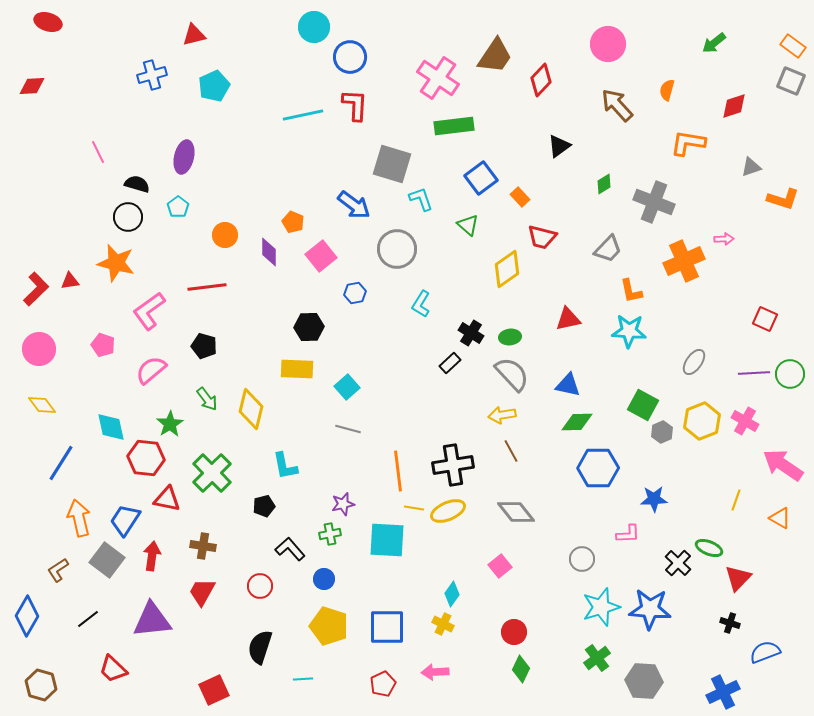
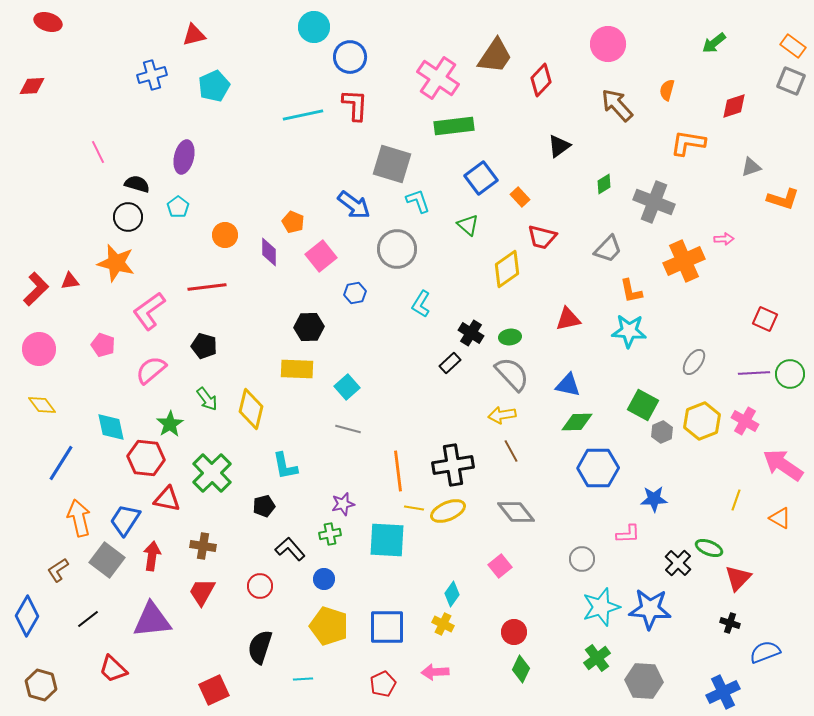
cyan L-shape at (421, 199): moved 3 px left, 2 px down
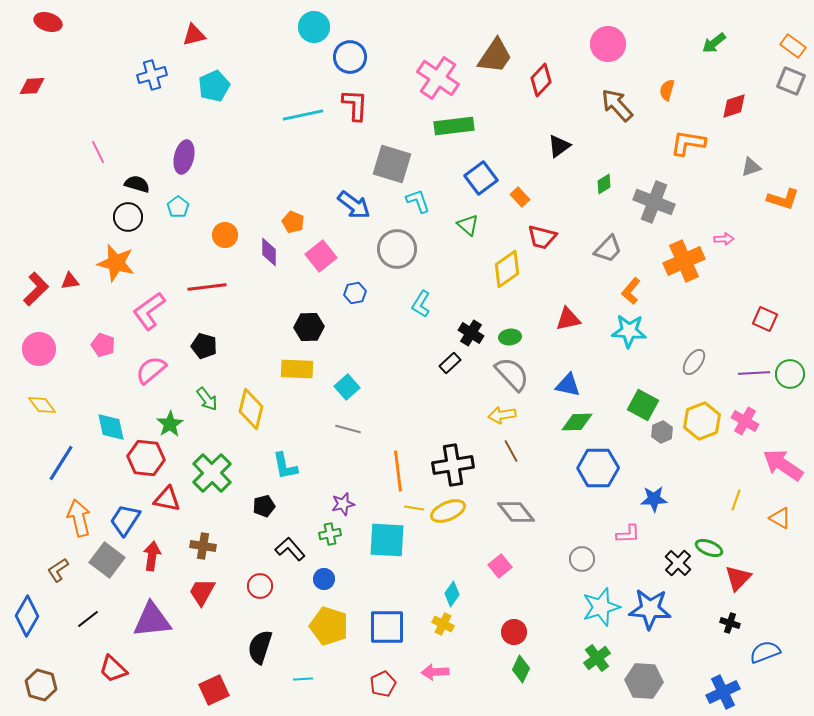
orange L-shape at (631, 291): rotated 52 degrees clockwise
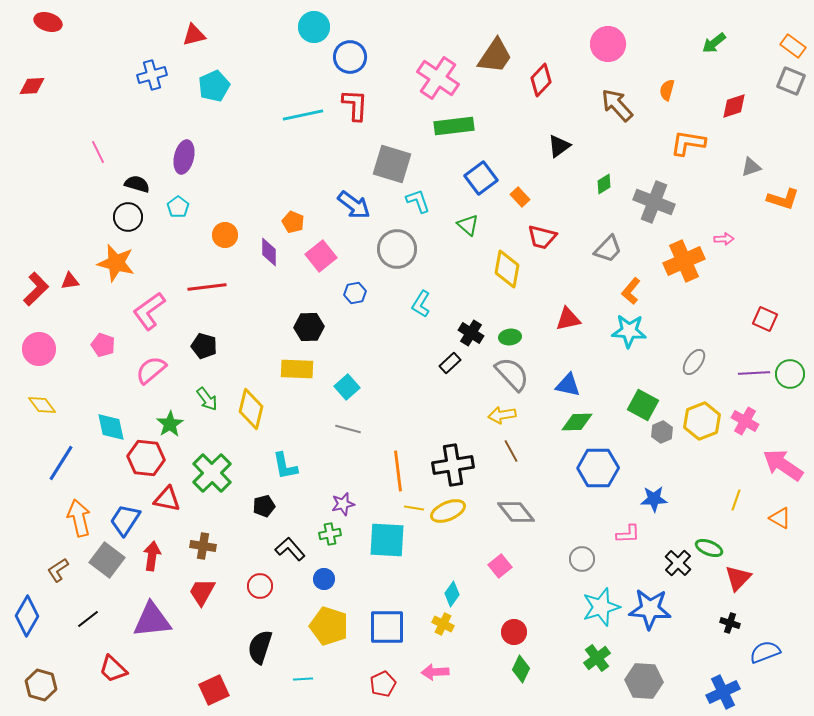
yellow diamond at (507, 269): rotated 45 degrees counterclockwise
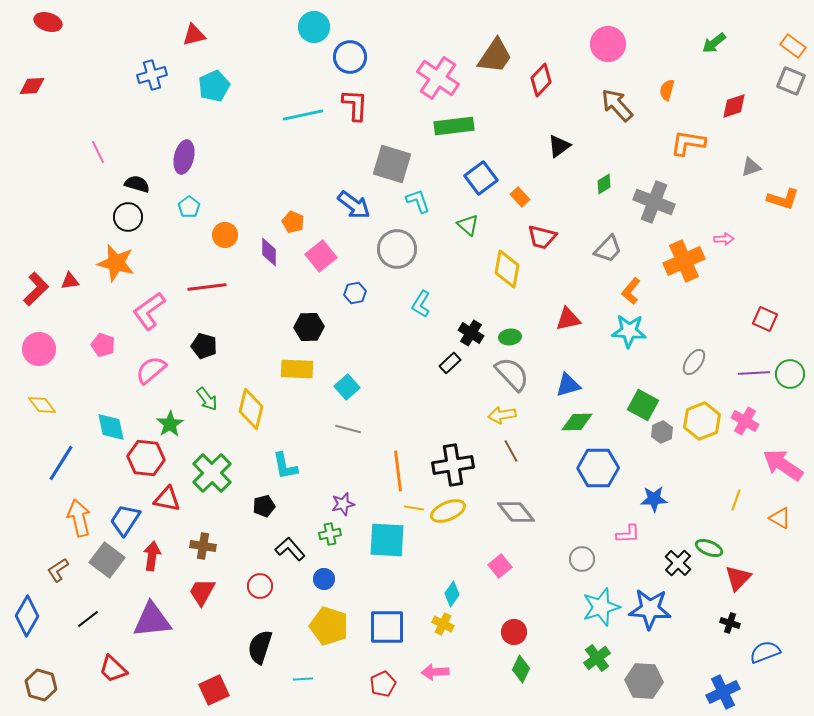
cyan pentagon at (178, 207): moved 11 px right
blue triangle at (568, 385): rotated 28 degrees counterclockwise
